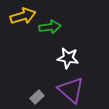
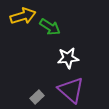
green arrow: rotated 40 degrees clockwise
white star: rotated 15 degrees counterclockwise
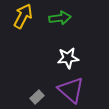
yellow arrow: rotated 45 degrees counterclockwise
green arrow: moved 10 px right, 9 px up; rotated 40 degrees counterclockwise
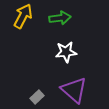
white star: moved 2 px left, 6 px up
purple triangle: moved 3 px right
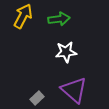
green arrow: moved 1 px left, 1 px down
gray rectangle: moved 1 px down
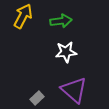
green arrow: moved 2 px right, 2 px down
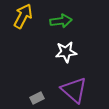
gray rectangle: rotated 16 degrees clockwise
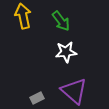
yellow arrow: rotated 40 degrees counterclockwise
green arrow: rotated 60 degrees clockwise
purple triangle: moved 1 px down
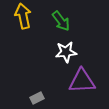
purple triangle: moved 8 px right, 10 px up; rotated 44 degrees counterclockwise
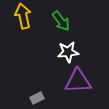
white star: moved 2 px right
purple triangle: moved 4 px left
